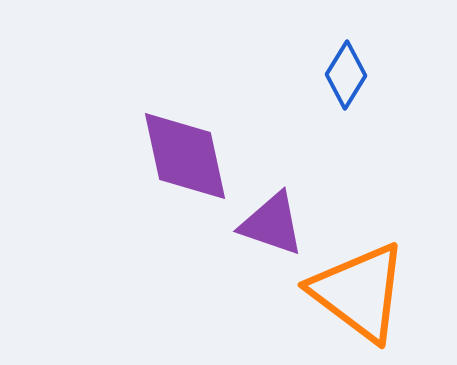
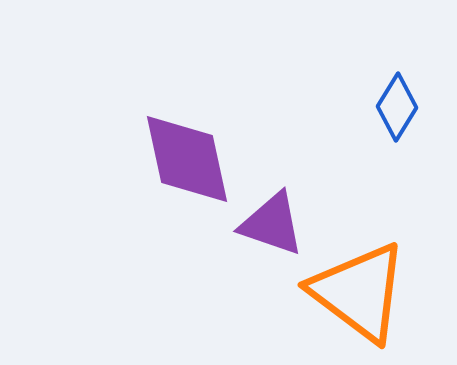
blue diamond: moved 51 px right, 32 px down
purple diamond: moved 2 px right, 3 px down
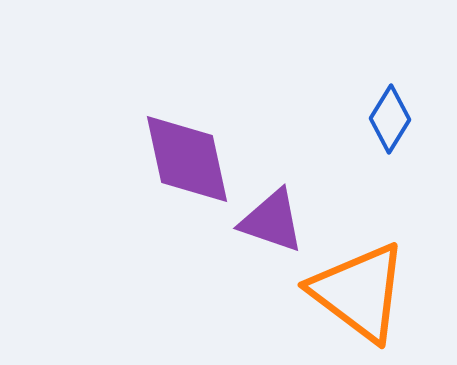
blue diamond: moved 7 px left, 12 px down
purple triangle: moved 3 px up
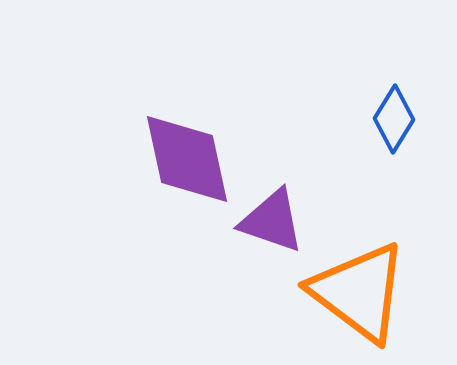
blue diamond: moved 4 px right
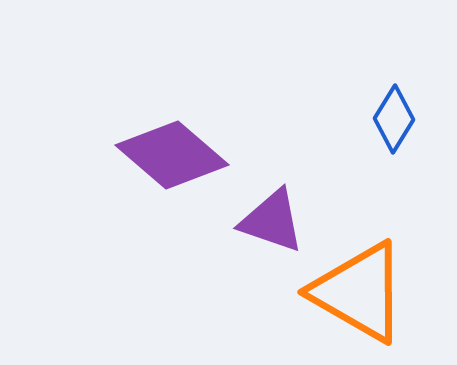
purple diamond: moved 15 px left, 4 px up; rotated 37 degrees counterclockwise
orange triangle: rotated 7 degrees counterclockwise
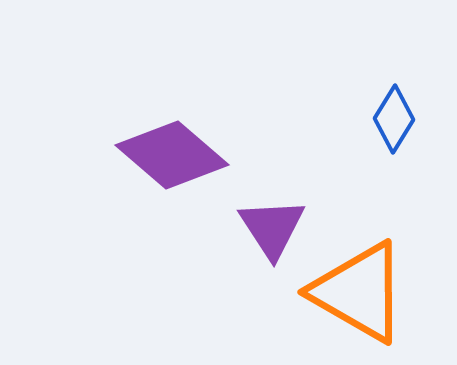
purple triangle: moved 7 px down; rotated 38 degrees clockwise
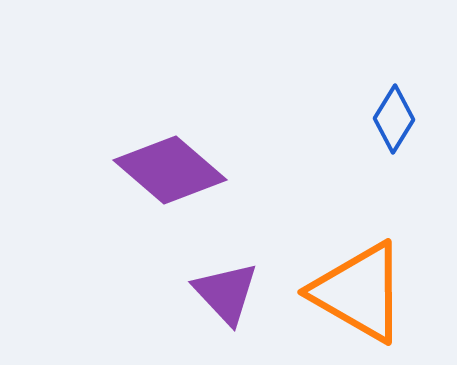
purple diamond: moved 2 px left, 15 px down
purple triangle: moved 46 px left, 65 px down; rotated 10 degrees counterclockwise
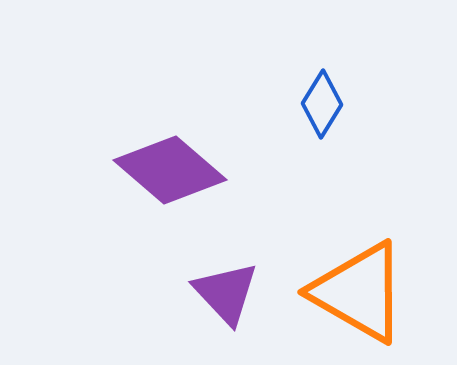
blue diamond: moved 72 px left, 15 px up
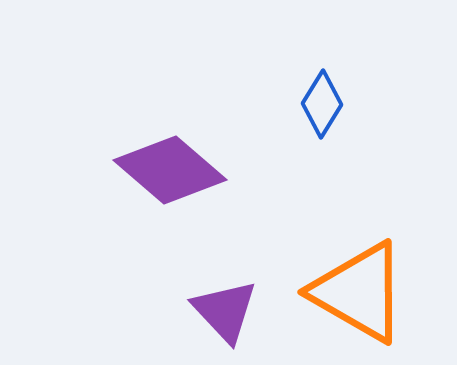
purple triangle: moved 1 px left, 18 px down
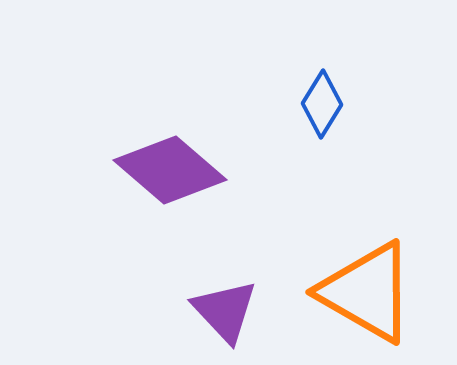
orange triangle: moved 8 px right
